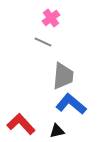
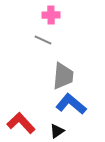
pink cross: moved 3 px up; rotated 36 degrees clockwise
gray line: moved 2 px up
red L-shape: moved 1 px up
black triangle: rotated 21 degrees counterclockwise
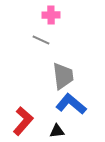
gray line: moved 2 px left
gray trapezoid: rotated 12 degrees counterclockwise
red L-shape: moved 2 px right, 2 px up; rotated 84 degrees clockwise
black triangle: rotated 28 degrees clockwise
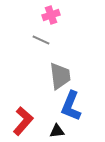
pink cross: rotated 18 degrees counterclockwise
gray trapezoid: moved 3 px left
blue L-shape: moved 2 px down; rotated 108 degrees counterclockwise
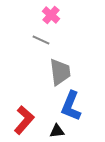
pink cross: rotated 30 degrees counterclockwise
gray trapezoid: moved 4 px up
red L-shape: moved 1 px right, 1 px up
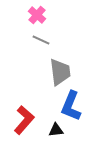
pink cross: moved 14 px left
black triangle: moved 1 px left, 1 px up
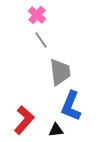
gray line: rotated 30 degrees clockwise
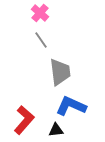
pink cross: moved 3 px right, 2 px up
blue L-shape: rotated 92 degrees clockwise
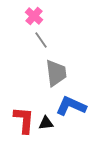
pink cross: moved 6 px left, 3 px down
gray trapezoid: moved 4 px left, 1 px down
red L-shape: rotated 36 degrees counterclockwise
black triangle: moved 10 px left, 7 px up
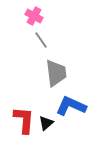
pink cross: rotated 12 degrees counterclockwise
black triangle: rotated 35 degrees counterclockwise
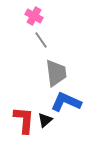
blue L-shape: moved 5 px left, 4 px up
black triangle: moved 1 px left, 3 px up
